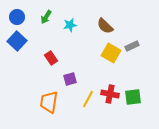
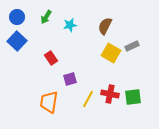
brown semicircle: rotated 72 degrees clockwise
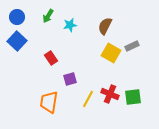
green arrow: moved 2 px right, 1 px up
red cross: rotated 12 degrees clockwise
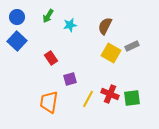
green square: moved 1 px left, 1 px down
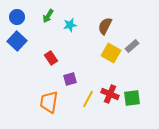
gray rectangle: rotated 16 degrees counterclockwise
